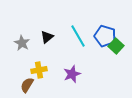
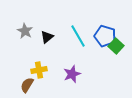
gray star: moved 3 px right, 12 px up
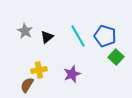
green square: moved 11 px down
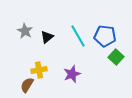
blue pentagon: rotated 10 degrees counterclockwise
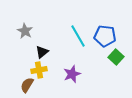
black triangle: moved 5 px left, 15 px down
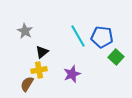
blue pentagon: moved 3 px left, 1 px down
brown semicircle: moved 1 px up
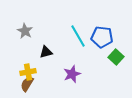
black triangle: moved 4 px right; rotated 24 degrees clockwise
yellow cross: moved 11 px left, 2 px down
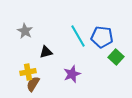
brown semicircle: moved 6 px right
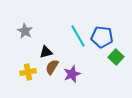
brown semicircle: moved 19 px right, 17 px up
